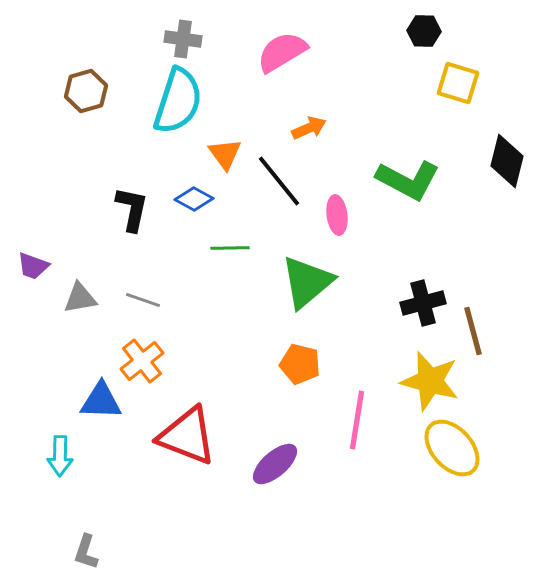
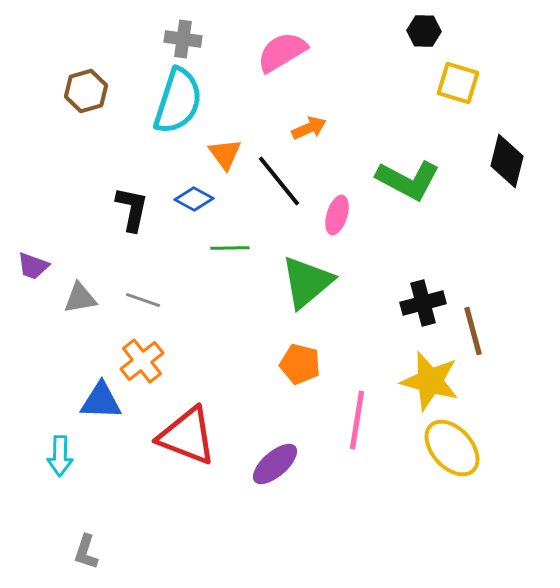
pink ellipse: rotated 24 degrees clockwise
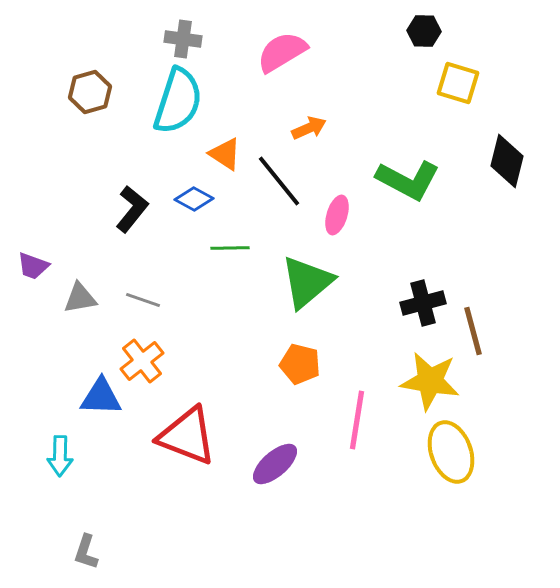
brown hexagon: moved 4 px right, 1 px down
orange triangle: rotated 21 degrees counterclockwise
black L-shape: rotated 27 degrees clockwise
yellow star: rotated 6 degrees counterclockwise
blue triangle: moved 4 px up
yellow ellipse: moved 1 px left, 4 px down; rotated 22 degrees clockwise
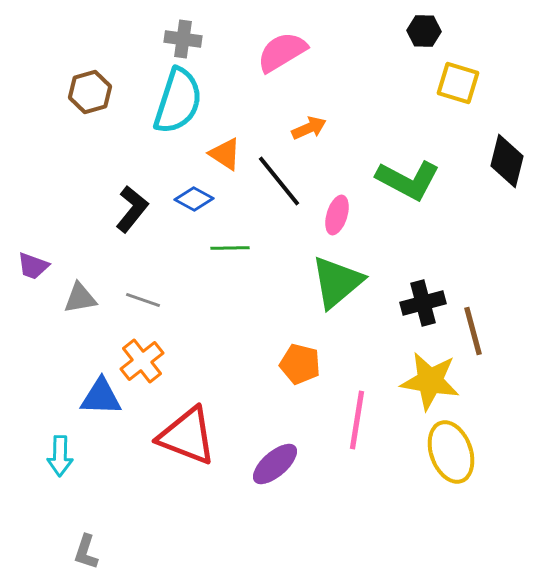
green triangle: moved 30 px right
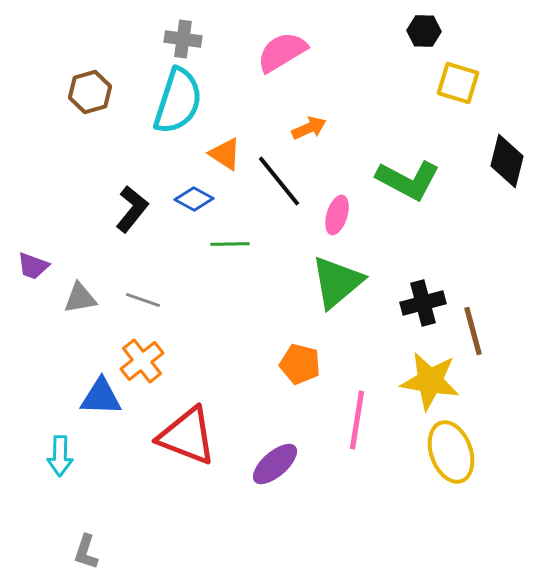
green line: moved 4 px up
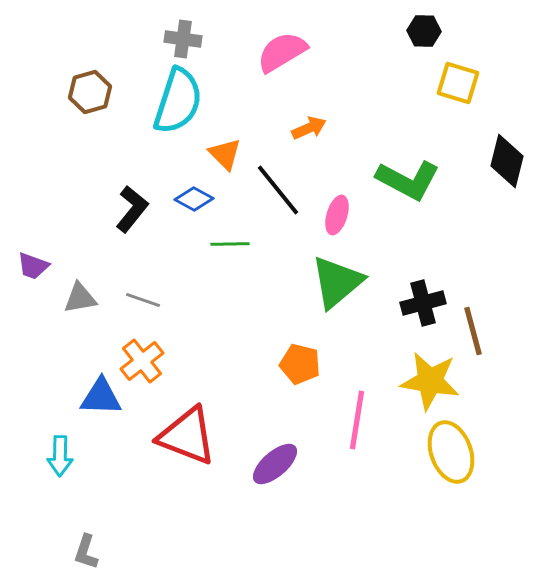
orange triangle: rotated 12 degrees clockwise
black line: moved 1 px left, 9 px down
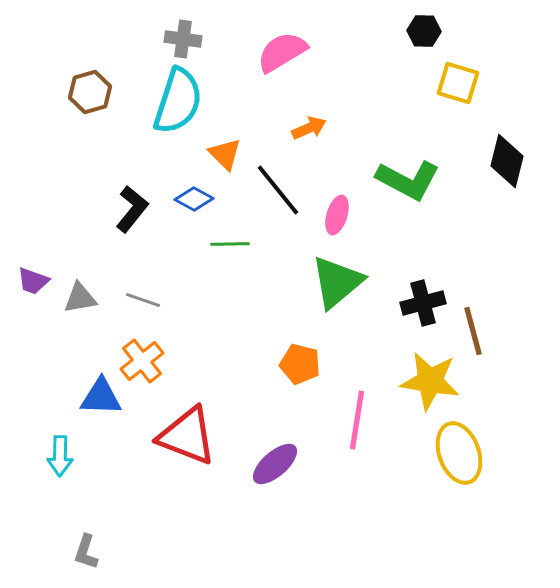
purple trapezoid: moved 15 px down
yellow ellipse: moved 8 px right, 1 px down
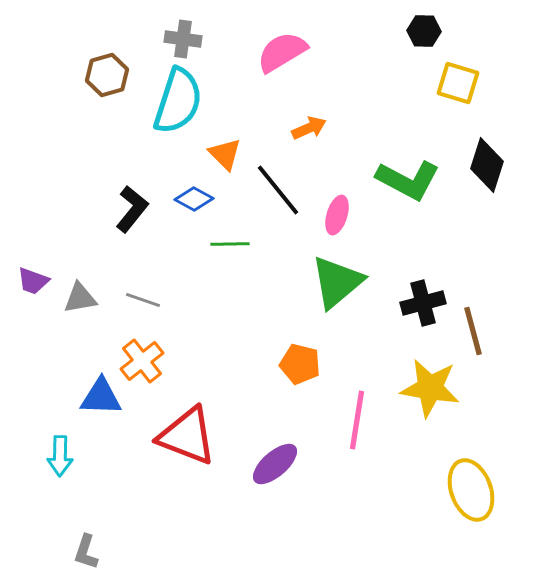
brown hexagon: moved 17 px right, 17 px up
black diamond: moved 20 px left, 4 px down; rotated 4 degrees clockwise
yellow star: moved 7 px down
yellow ellipse: moved 12 px right, 37 px down
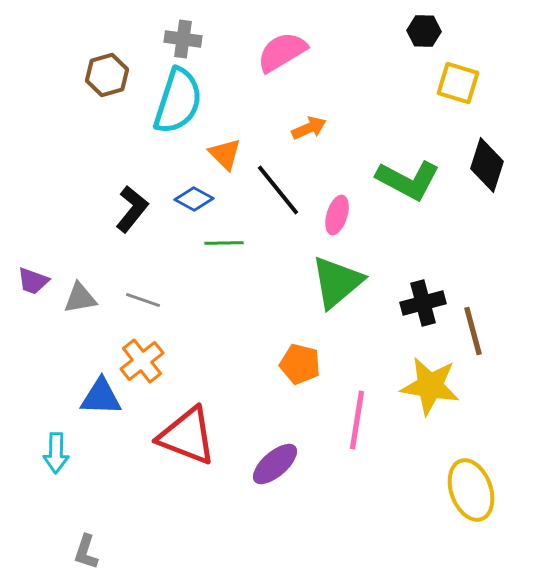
green line: moved 6 px left, 1 px up
yellow star: moved 2 px up
cyan arrow: moved 4 px left, 3 px up
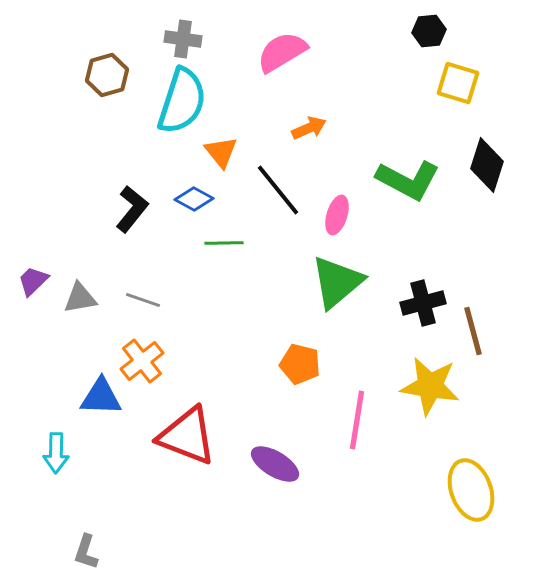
black hexagon: moved 5 px right; rotated 8 degrees counterclockwise
cyan semicircle: moved 4 px right
orange triangle: moved 4 px left, 2 px up; rotated 6 degrees clockwise
purple trapezoid: rotated 116 degrees clockwise
purple ellipse: rotated 72 degrees clockwise
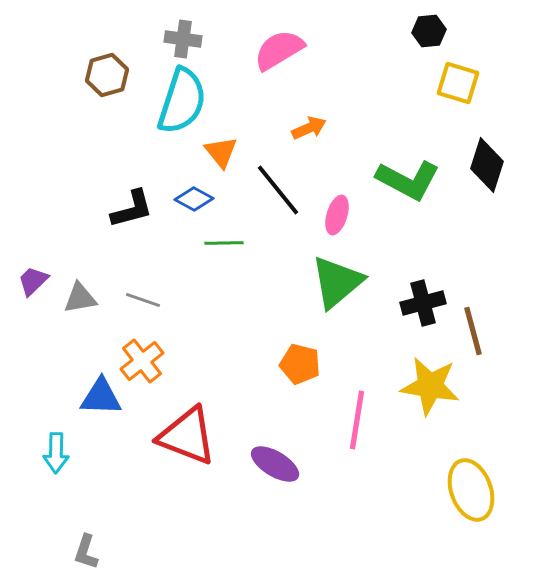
pink semicircle: moved 3 px left, 2 px up
black L-shape: rotated 36 degrees clockwise
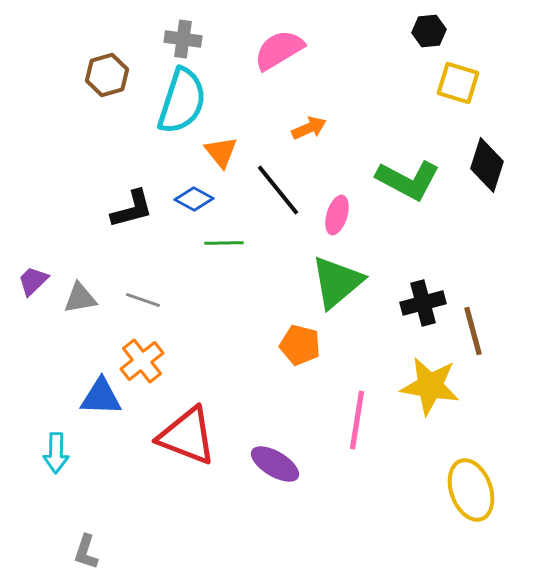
orange pentagon: moved 19 px up
